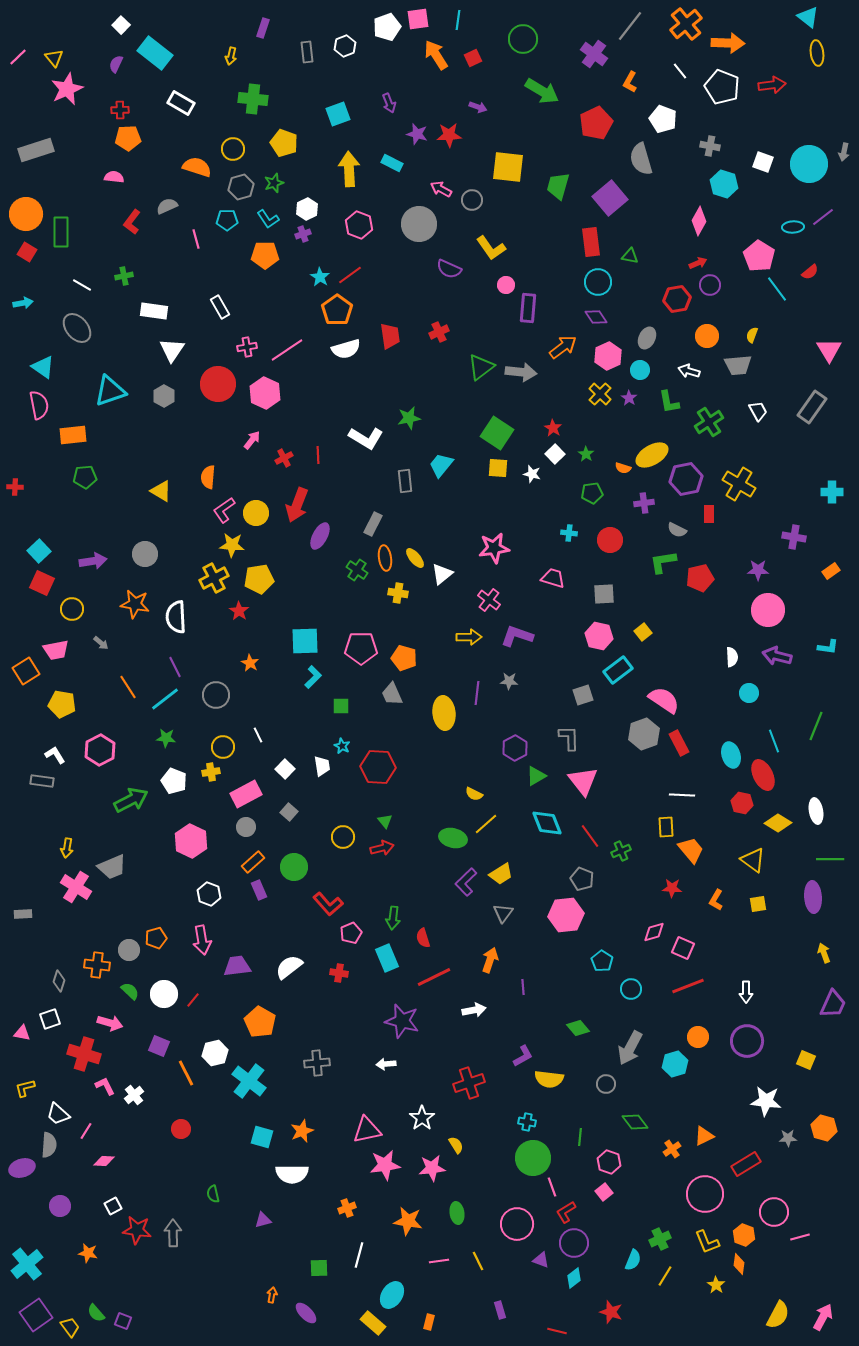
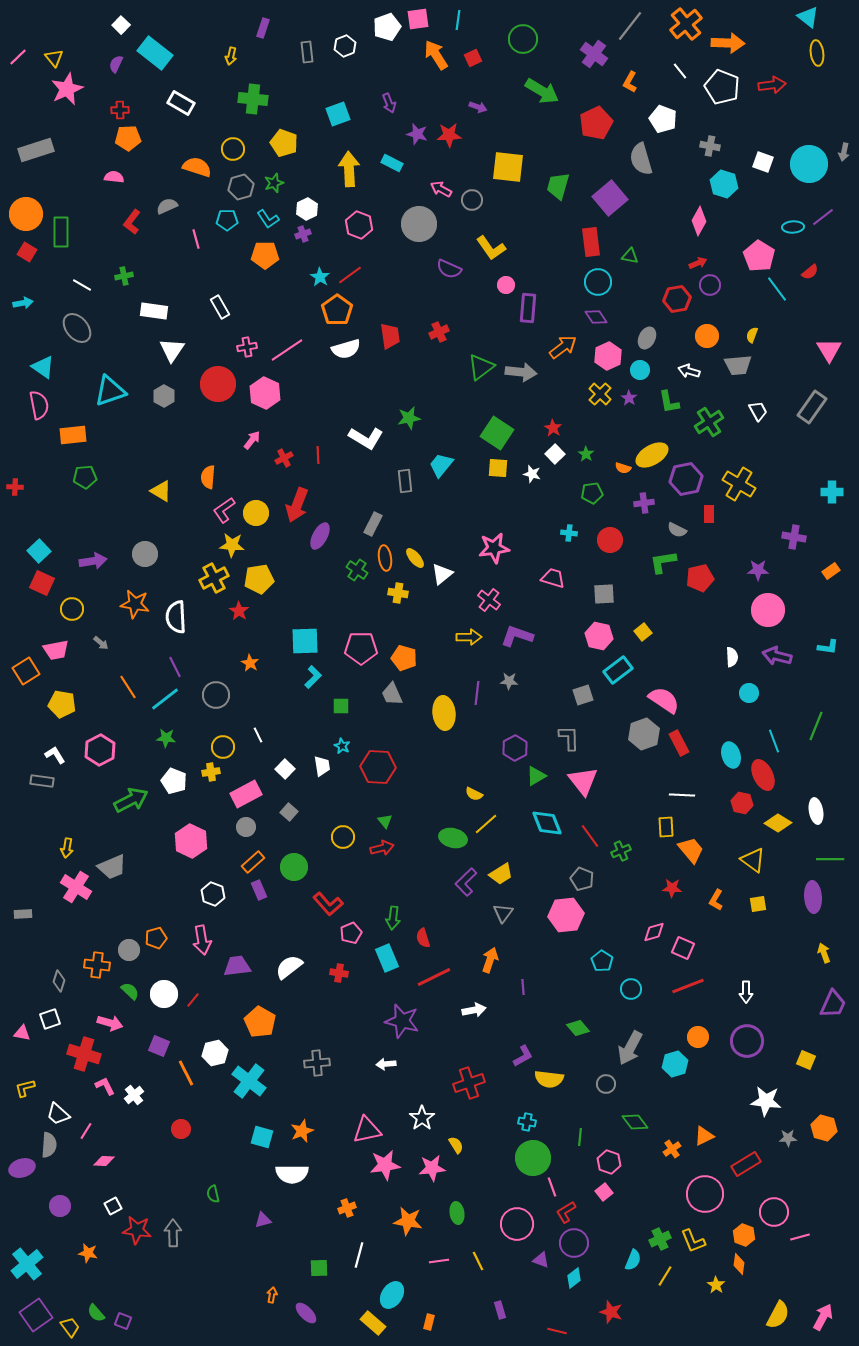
white hexagon at (209, 894): moved 4 px right
yellow L-shape at (707, 1242): moved 14 px left, 1 px up
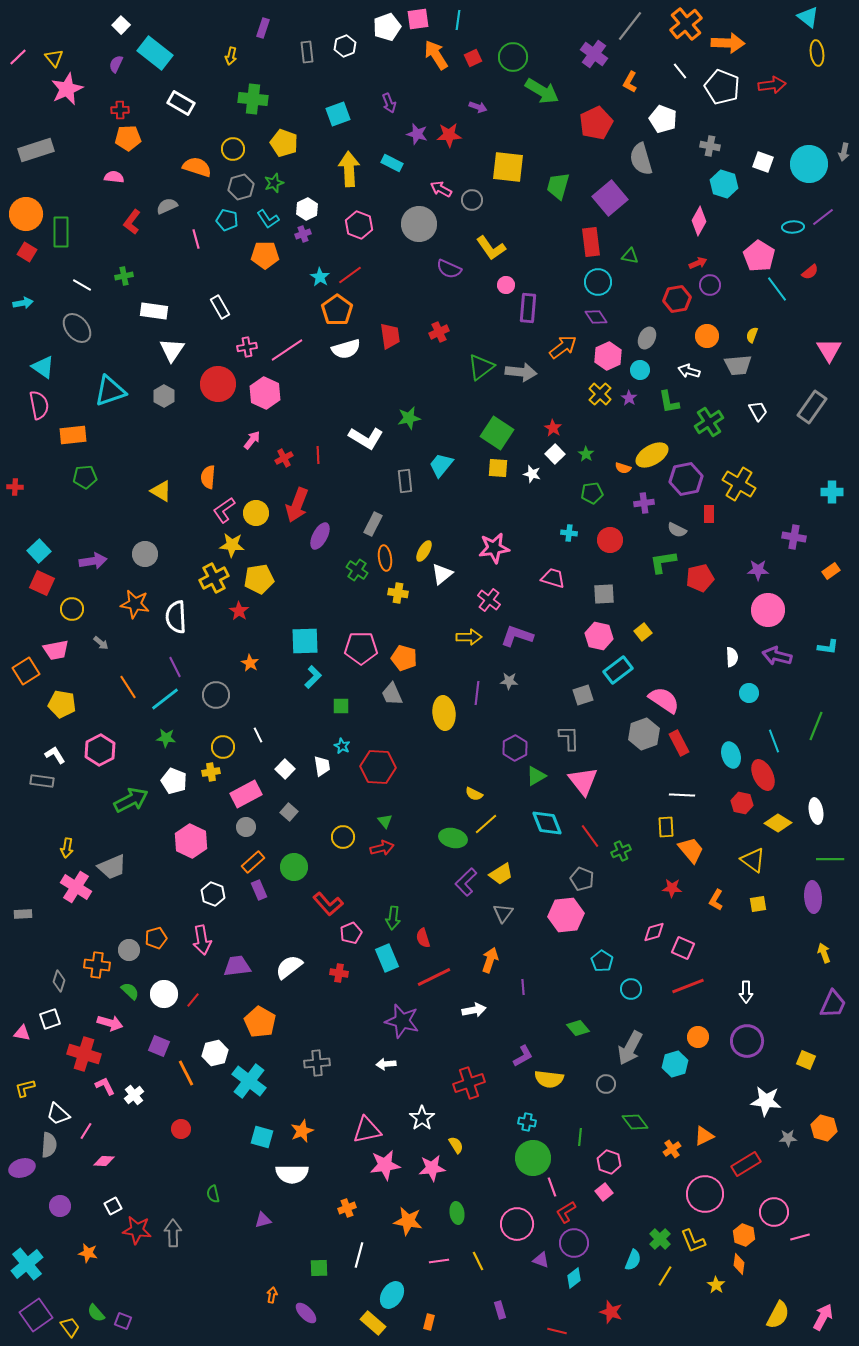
green circle at (523, 39): moved 10 px left, 18 px down
cyan pentagon at (227, 220): rotated 15 degrees clockwise
yellow ellipse at (415, 558): moved 9 px right, 7 px up; rotated 70 degrees clockwise
green cross at (660, 1239): rotated 20 degrees counterclockwise
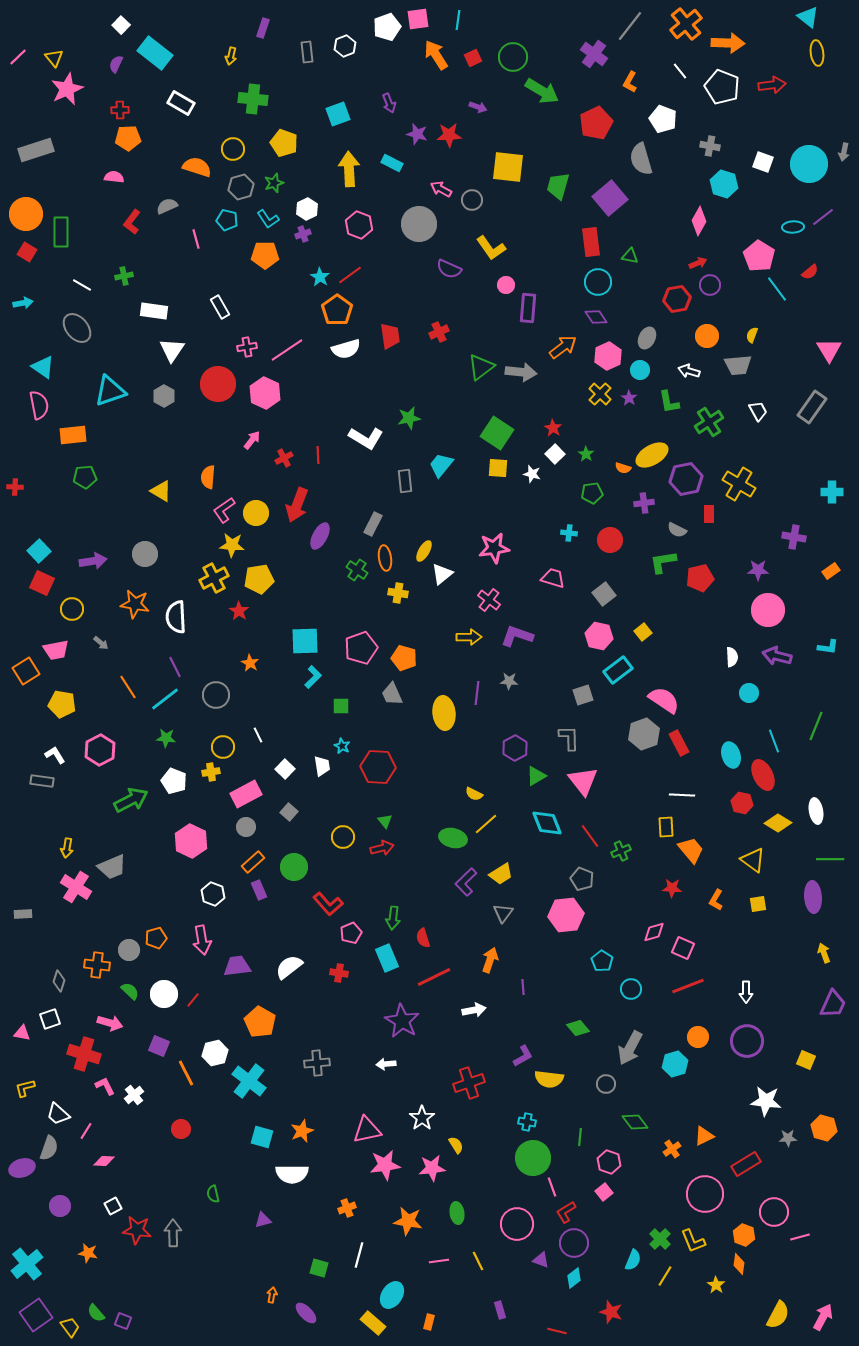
gray square at (604, 594): rotated 35 degrees counterclockwise
pink pentagon at (361, 648): rotated 20 degrees counterclockwise
purple star at (402, 1021): rotated 16 degrees clockwise
gray semicircle at (49, 1145): moved 3 px down; rotated 15 degrees clockwise
green square at (319, 1268): rotated 18 degrees clockwise
